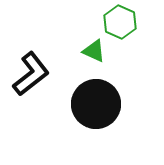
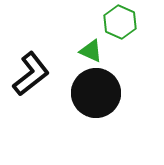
green triangle: moved 3 px left
black circle: moved 11 px up
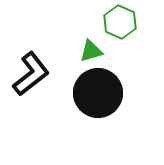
green triangle: rotated 40 degrees counterclockwise
black circle: moved 2 px right
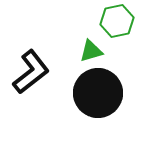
green hexagon: moved 3 px left, 1 px up; rotated 24 degrees clockwise
black L-shape: moved 2 px up
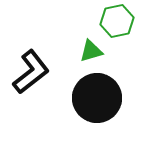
black circle: moved 1 px left, 5 px down
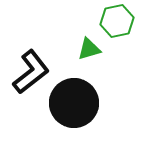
green triangle: moved 2 px left, 2 px up
black circle: moved 23 px left, 5 px down
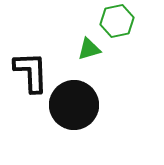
black L-shape: rotated 54 degrees counterclockwise
black circle: moved 2 px down
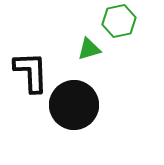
green hexagon: moved 2 px right
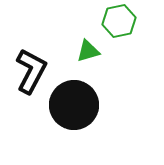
green triangle: moved 1 px left, 2 px down
black L-shape: moved 1 px up; rotated 30 degrees clockwise
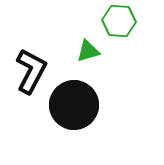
green hexagon: rotated 16 degrees clockwise
